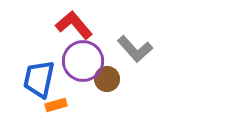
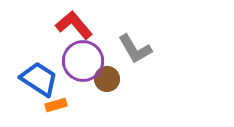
gray L-shape: rotated 12 degrees clockwise
blue trapezoid: rotated 111 degrees clockwise
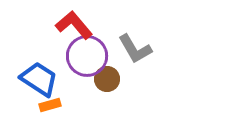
purple circle: moved 4 px right, 5 px up
orange rectangle: moved 6 px left
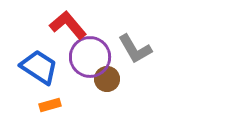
red L-shape: moved 6 px left
purple circle: moved 3 px right, 1 px down
blue trapezoid: moved 12 px up
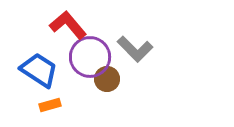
gray L-shape: rotated 15 degrees counterclockwise
blue trapezoid: moved 3 px down
